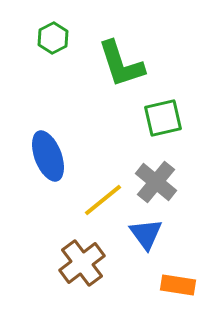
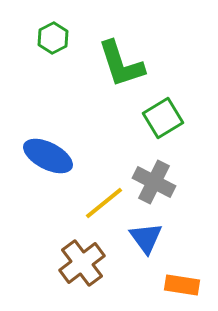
green square: rotated 18 degrees counterclockwise
blue ellipse: rotated 42 degrees counterclockwise
gray cross: moved 2 px left; rotated 12 degrees counterclockwise
yellow line: moved 1 px right, 3 px down
blue triangle: moved 4 px down
orange rectangle: moved 4 px right
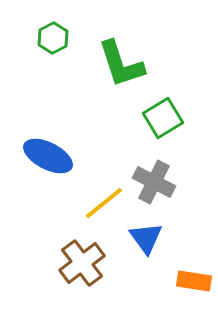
orange rectangle: moved 12 px right, 4 px up
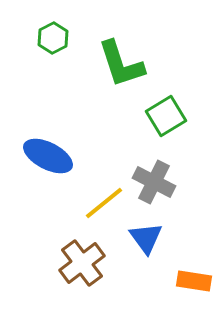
green square: moved 3 px right, 2 px up
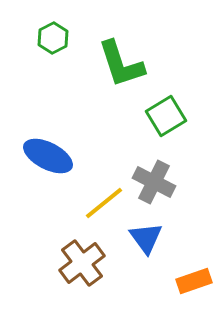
orange rectangle: rotated 28 degrees counterclockwise
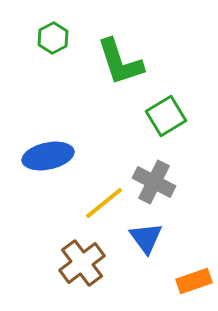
green L-shape: moved 1 px left, 2 px up
blue ellipse: rotated 39 degrees counterclockwise
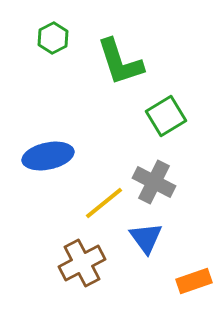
brown cross: rotated 9 degrees clockwise
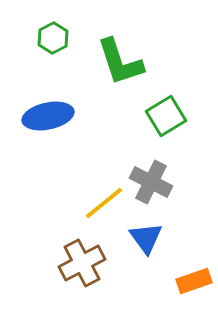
blue ellipse: moved 40 px up
gray cross: moved 3 px left
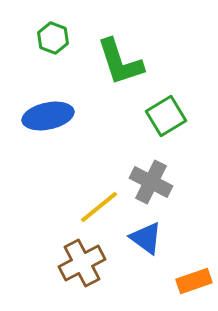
green hexagon: rotated 12 degrees counterclockwise
yellow line: moved 5 px left, 4 px down
blue triangle: rotated 18 degrees counterclockwise
